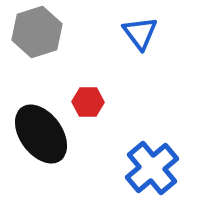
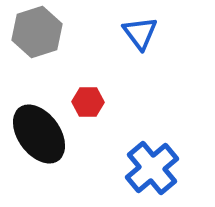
black ellipse: moved 2 px left
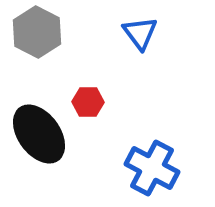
gray hexagon: rotated 15 degrees counterclockwise
blue cross: rotated 22 degrees counterclockwise
